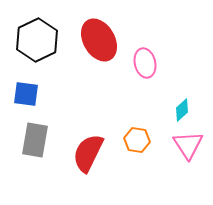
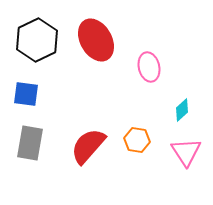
red ellipse: moved 3 px left
pink ellipse: moved 4 px right, 4 px down
gray rectangle: moved 5 px left, 3 px down
pink triangle: moved 2 px left, 7 px down
red semicircle: moved 7 px up; rotated 15 degrees clockwise
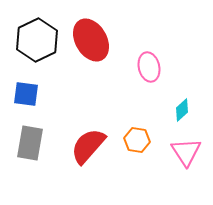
red ellipse: moved 5 px left
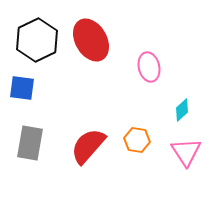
blue square: moved 4 px left, 6 px up
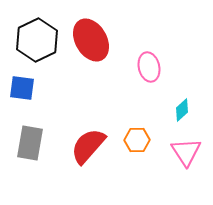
orange hexagon: rotated 10 degrees counterclockwise
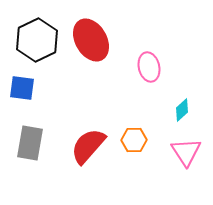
orange hexagon: moved 3 px left
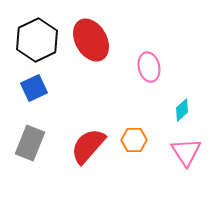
blue square: moved 12 px right; rotated 32 degrees counterclockwise
gray rectangle: rotated 12 degrees clockwise
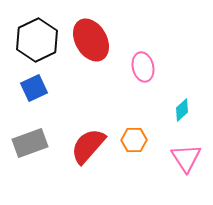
pink ellipse: moved 6 px left
gray rectangle: rotated 48 degrees clockwise
pink triangle: moved 6 px down
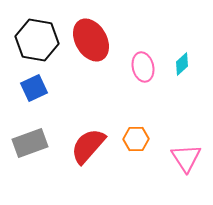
black hexagon: rotated 24 degrees counterclockwise
cyan diamond: moved 46 px up
orange hexagon: moved 2 px right, 1 px up
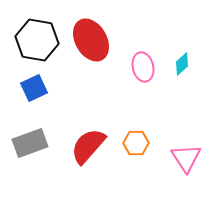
orange hexagon: moved 4 px down
